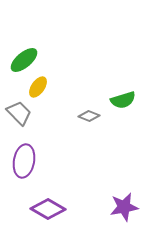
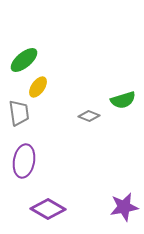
gray trapezoid: rotated 36 degrees clockwise
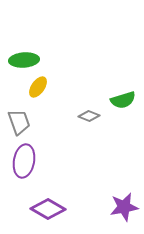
green ellipse: rotated 36 degrees clockwise
gray trapezoid: moved 9 px down; rotated 12 degrees counterclockwise
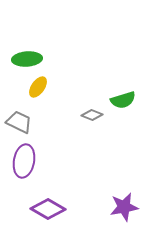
green ellipse: moved 3 px right, 1 px up
gray diamond: moved 3 px right, 1 px up
gray trapezoid: rotated 44 degrees counterclockwise
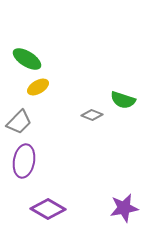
green ellipse: rotated 36 degrees clockwise
yellow ellipse: rotated 25 degrees clockwise
green semicircle: rotated 35 degrees clockwise
gray trapezoid: rotated 108 degrees clockwise
purple star: moved 1 px down
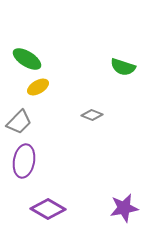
green semicircle: moved 33 px up
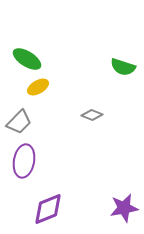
purple diamond: rotated 52 degrees counterclockwise
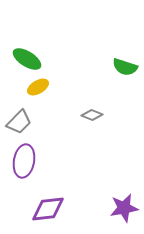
green semicircle: moved 2 px right
purple diamond: rotated 16 degrees clockwise
